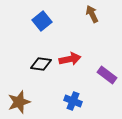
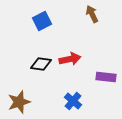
blue square: rotated 12 degrees clockwise
purple rectangle: moved 1 px left, 2 px down; rotated 30 degrees counterclockwise
blue cross: rotated 18 degrees clockwise
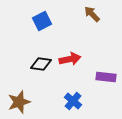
brown arrow: rotated 18 degrees counterclockwise
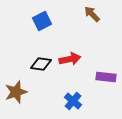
brown star: moved 3 px left, 10 px up
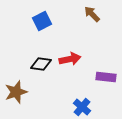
blue cross: moved 9 px right, 6 px down
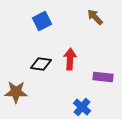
brown arrow: moved 3 px right, 3 px down
red arrow: rotated 75 degrees counterclockwise
purple rectangle: moved 3 px left
brown star: rotated 20 degrees clockwise
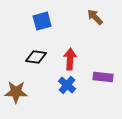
blue square: rotated 12 degrees clockwise
black diamond: moved 5 px left, 7 px up
blue cross: moved 15 px left, 22 px up
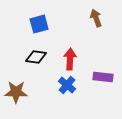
brown arrow: moved 1 px right, 1 px down; rotated 24 degrees clockwise
blue square: moved 3 px left, 3 px down
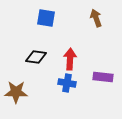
blue square: moved 7 px right, 6 px up; rotated 24 degrees clockwise
blue cross: moved 2 px up; rotated 30 degrees counterclockwise
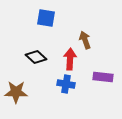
brown arrow: moved 11 px left, 22 px down
black diamond: rotated 35 degrees clockwise
blue cross: moved 1 px left, 1 px down
